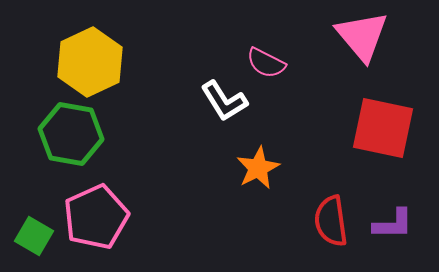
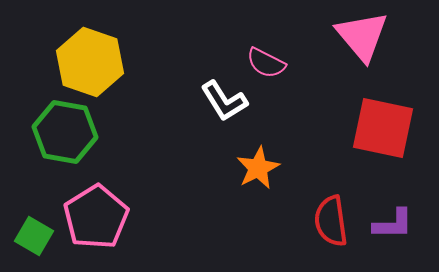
yellow hexagon: rotated 16 degrees counterclockwise
green hexagon: moved 6 px left, 2 px up
pink pentagon: rotated 8 degrees counterclockwise
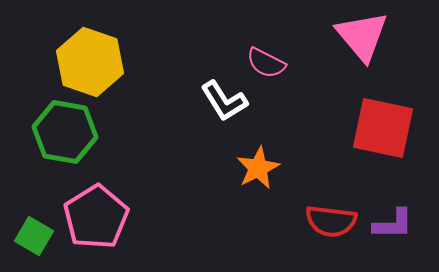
red semicircle: rotated 75 degrees counterclockwise
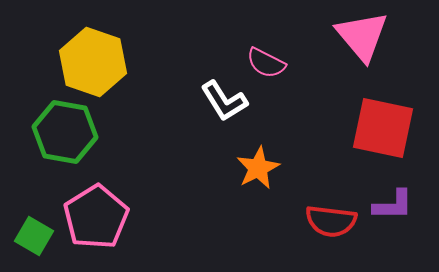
yellow hexagon: moved 3 px right
purple L-shape: moved 19 px up
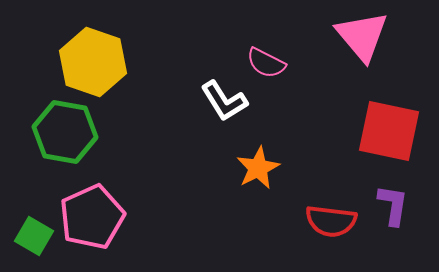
red square: moved 6 px right, 3 px down
purple L-shape: rotated 81 degrees counterclockwise
pink pentagon: moved 4 px left; rotated 8 degrees clockwise
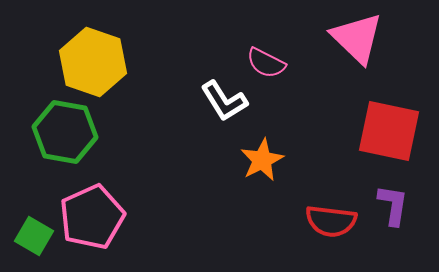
pink triangle: moved 5 px left, 2 px down; rotated 6 degrees counterclockwise
orange star: moved 4 px right, 8 px up
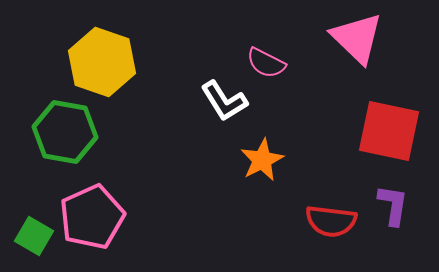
yellow hexagon: moved 9 px right
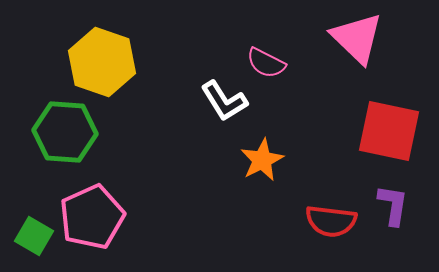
green hexagon: rotated 6 degrees counterclockwise
